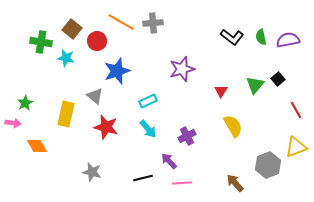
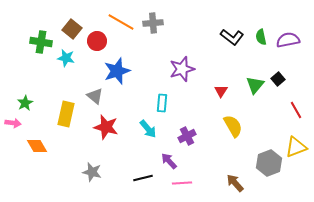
cyan rectangle: moved 14 px right, 2 px down; rotated 60 degrees counterclockwise
gray hexagon: moved 1 px right, 2 px up
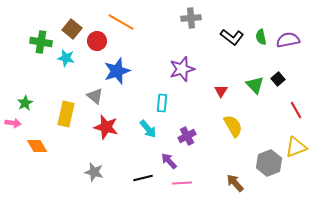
gray cross: moved 38 px right, 5 px up
green triangle: rotated 24 degrees counterclockwise
gray star: moved 2 px right
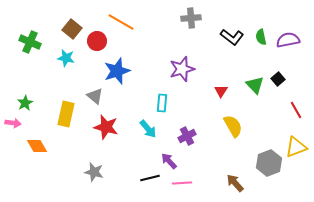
green cross: moved 11 px left; rotated 15 degrees clockwise
black line: moved 7 px right
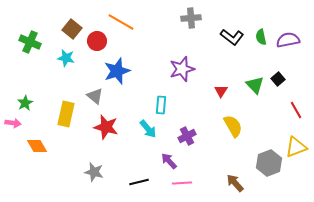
cyan rectangle: moved 1 px left, 2 px down
black line: moved 11 px left, 4 px down
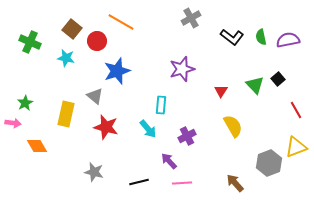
gray cross: rotated 24 degrees counterclockwise
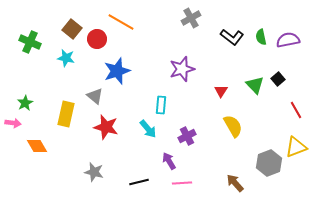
red circle: moved 2 px up
purple arrow: rotated 12 degrees clockwise
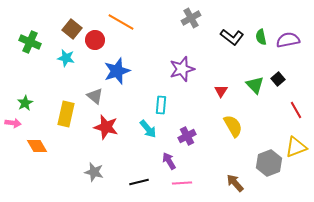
red circle: moved 2 px left, 1 px down
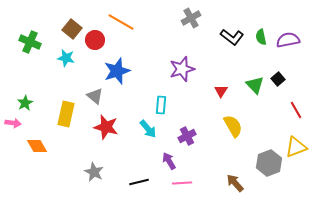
gray star: rotated 12 degrees clockwise
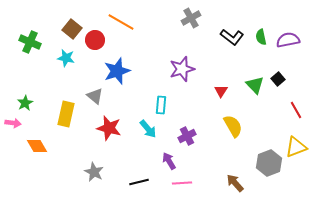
red star: moved 3 px right, 1 px down
